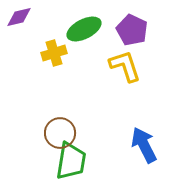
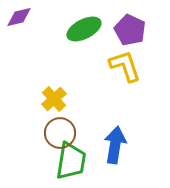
purple pentagon: moved 2 px left
yellow cross: moved 46 px down; rotated 25 degrees counterclockwise
blue arrow: moved 29 px left; rotated 36 degrees clockwise
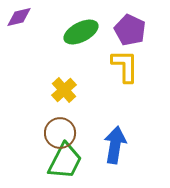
green ellipse: moved 3 px left, 3 px down
yellow L-shape: rotated 18 degrees clockwise
yellow cross: moved 10 px right, 9 px up
green trapezoid: moved 6 px left; rotated 18 degrees clockwise
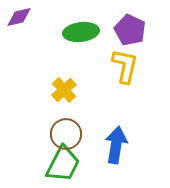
green ellipse: rotated 20 degrees clockwise
yellow L-shape: rotated 12 degrees clockwise
brown circle: moved 6 px right, 1 px down
blue arrow: moved 1 px right
green trapezoid: moved 2 px left, 3 px down
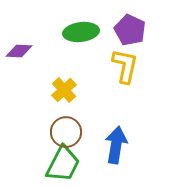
purple diamond: moved 34 px down; rotated 16 degrees clockwise
brown circle: moved 2 px up
